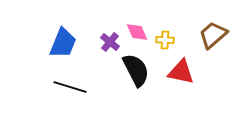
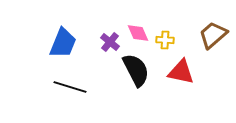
pink diamond: moved 1 px right, 1 px down
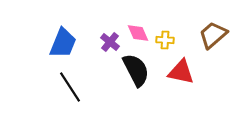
black line: rotated 40 degrees clockwise
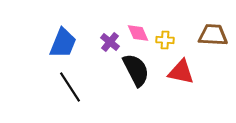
brown trapezoid: rotated 44 degrees clockwise
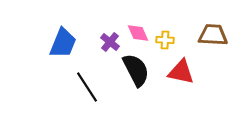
black line: moved 17 px right
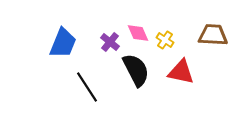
yellow cross: rotated 30 degrees clockwise
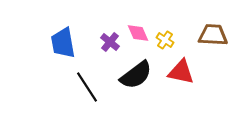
blue trapezoid: rotated 148 degrees clockwise
black semicircle: moved 5 px down; rotated 80 degrees clockwise
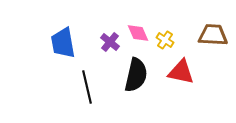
black semicircle: rotated 40 degrees counterclockwise
black line: rotated 20 degrees clockwise
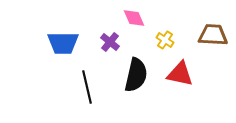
pink diamond: moved 4 px left, 15 px up
blue trapezoid: rotated 80 degrees counterclockwise
red triangle: moved 1 px left, 2 px down
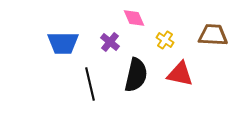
black line: moved 3 px right, 3 px up
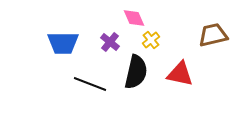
brown trapezoid: rotated 16 degrees counterclockwise
yellow cross: moved 14 px left; rotated 18 degrees clockwise
black semicircle: moved 3 px up
black line: rotated 56 degrees counterclockwise
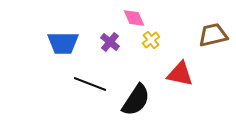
black semicircle: moved 28 px down; rotated 20 degrees clockwise
